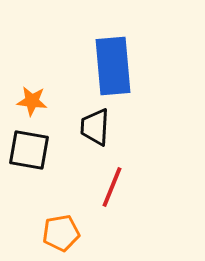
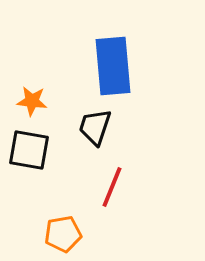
black trapezoid: rotated 15 degrees clockwise
orange pentagon: moved 2 px right, 1 px down
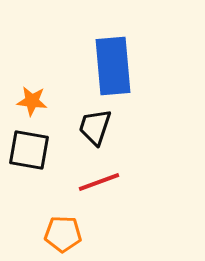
red line: moved 13 px left, 5 px up; rotated 48 degrees clockwise
orange pentagon: rotated 12 degrees clockwise
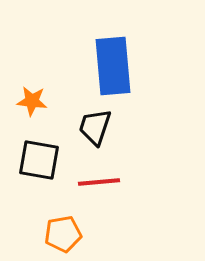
black square: moved 10 px right, 10 px down
red line: rotated 15 degrees clockwise
orange pentagon: rotated 12 degrees counterclockwise
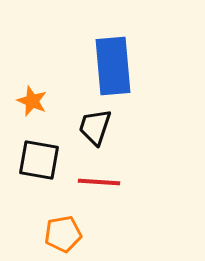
orange star: rotated 16 degrees clockwise
red line: rotated 9 degrees clockwise
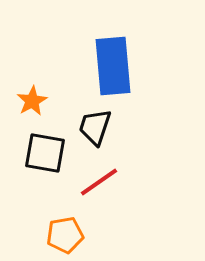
orange star: rotated 20 degrees clockwise
black square: moved 6 px right, 7 px up
red line: rotated 39 degrees counterclockwise
orange pentagon: moved 2 px right, 1 px down
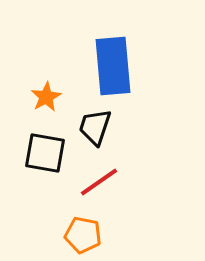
orange star: moved 14 px right, 4 px up
orange pentagon: moved 18 px right; rotated 21 degrees clockwise
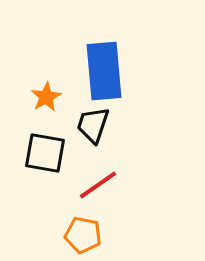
blue rectangle: moved 9 px left, 5 px down
black trapezoid: moved 2 px left, 2 px up
red line: moved 1 px left, 3 px down
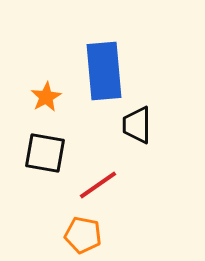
black trapezoid: moved 44 px right; rotated 18 degrees counterclockwise
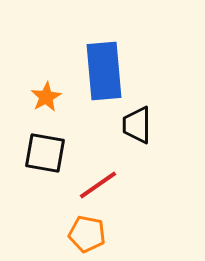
orange pentagon: moved 4 px right, 1 px up
